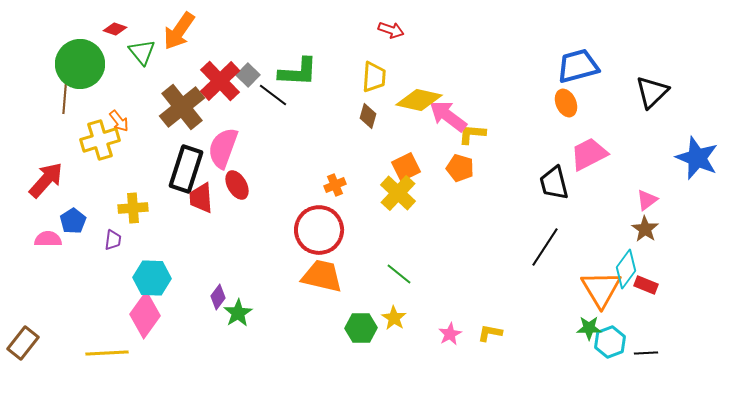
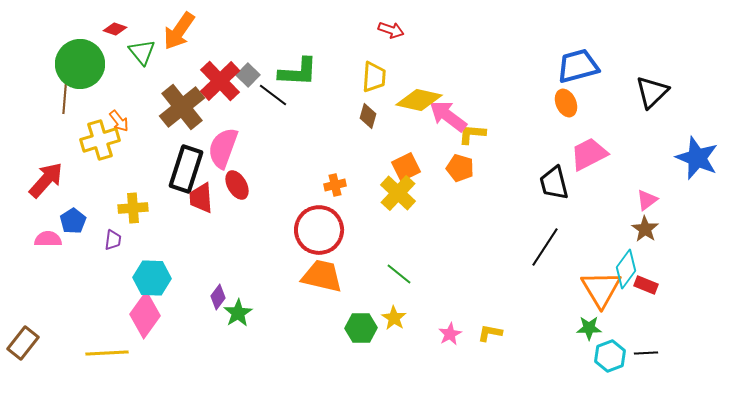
orange cross at (335, 185): rotated 10 degrees clockwise
cyan hexagon at (610, 342): moved 14 px down
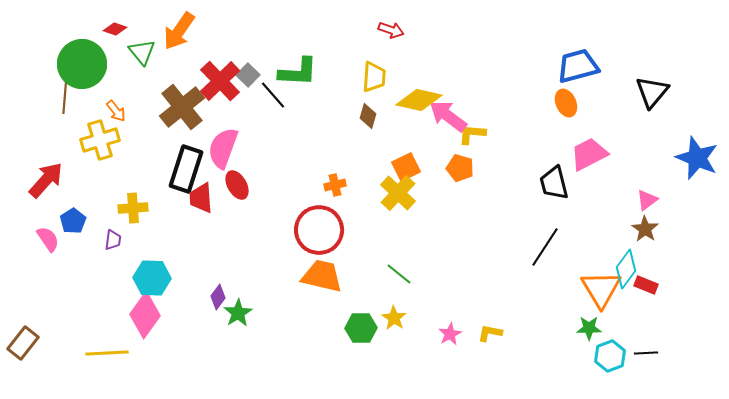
green circle at (80, 64): moved 2 px right
black triangle at (652, 92): rotated 6 degrees counterclockwise
black line at (273, 95): rotated 12 degrees clockwise
orange arrow at (119, 121): moved 3 px left, 10 px up
pink semicircle at (48, 239): rotated 56 degrees clockwise
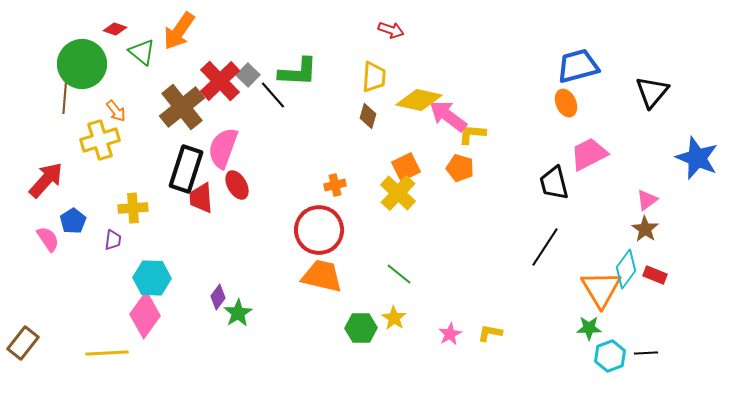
green triangle at (142, 52): rotated 12 degrees counterclockwise
red rectangle at (646, 285): moved 9 px right, 10 px up
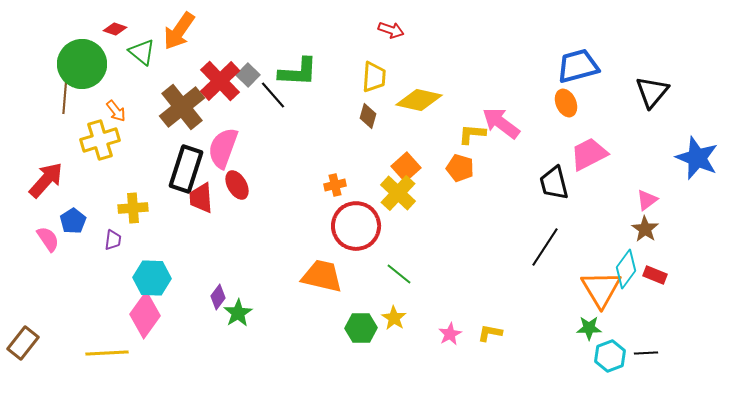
pink arrow at (448, 116): moved 53 px right, 7 px down
orange square at (406, 167): rotated 16 degrees counterclockwise
red circle at (319, 230): moved 37 px right, 4 px up
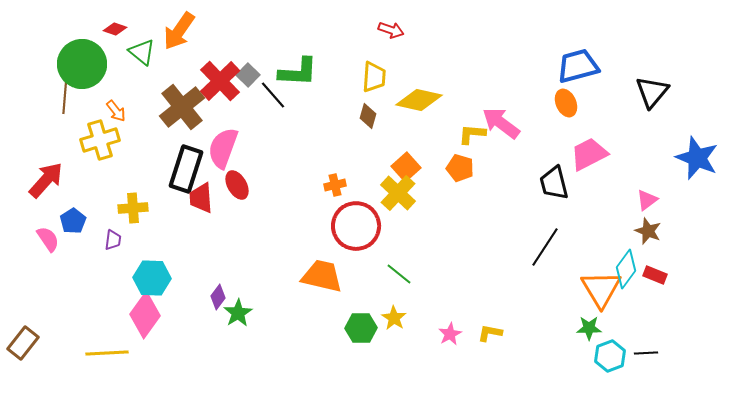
brown star at (645, 229): moved 3 px right, 2 px down; rotated 12 degrees counterclockwise
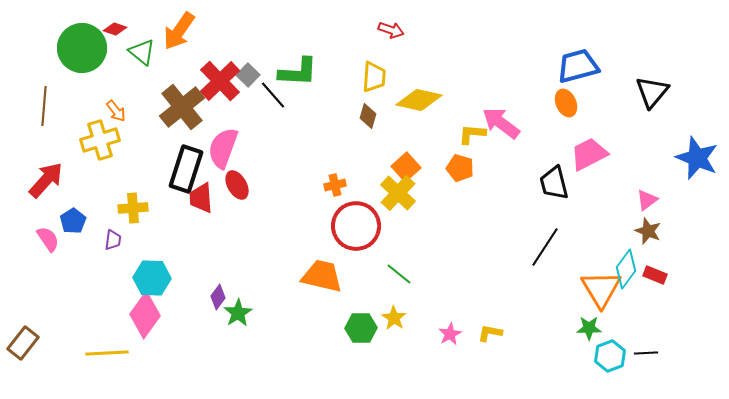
green circle at (82, 64): moved 16 px up
brown line at (65, 94): moved 21 px left, 12 px down
